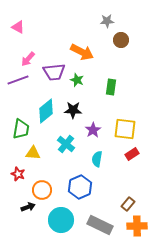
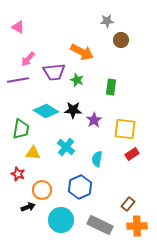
purple line: rotated 10 degrees clockwise
cyan diamond: rotated 70 degrees clockwise
purple star: moved 1 px right, 10 px up
cyan cross: moved 3 px down
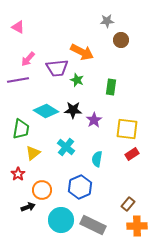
purple trapezoid: moved 3 px right, 4 px up
yellow square: moved 2 px right
yellow triangle: rotated 42 degrees counterclockwise
red star: rotated 16 degrees clockwise
gray rectangle: moved 7 px left
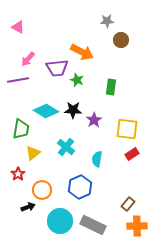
cyan circle: moved 1 px left, 1 px down
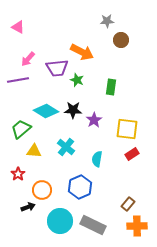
green trapezoid: rotated 140 degrees counterclockwise
yellow triangle: moved 1 px right, 2 px up; rotated 42 degrees clockwise
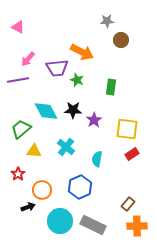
cyan diamond: rotated 30 degrees clockwise
